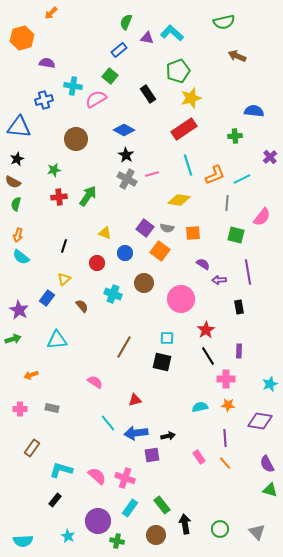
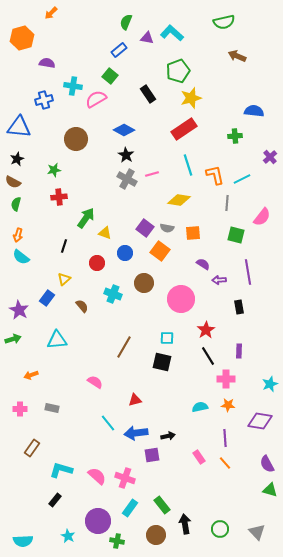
orange L-shape at (215, 175): rotated 80 degrees counterclockwise
green arrow at (88, 196): moved 2 px left, 22 px down
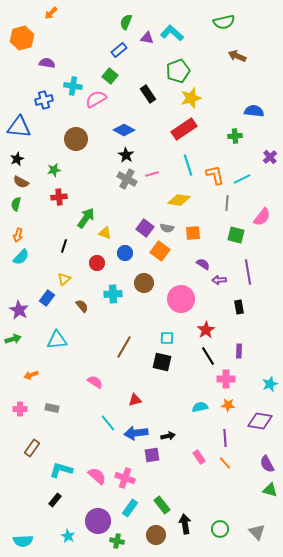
brown semicircle at (13, 182): moved 8 px right
cyan semicircle at (21, 257): rotated 84 degrees counterclockwise
cyan cross at (113, 294): rotated 24 degrees counterclockwise
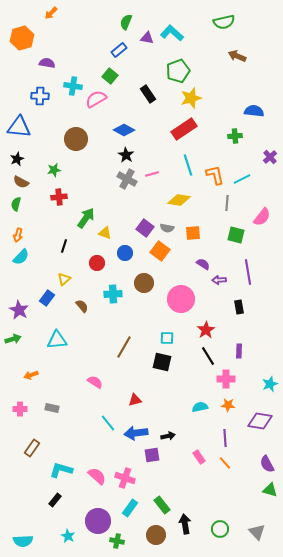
blue cross at (44, 100): moved 4 px left, 4 px up; rotated 18 degrees clockwise
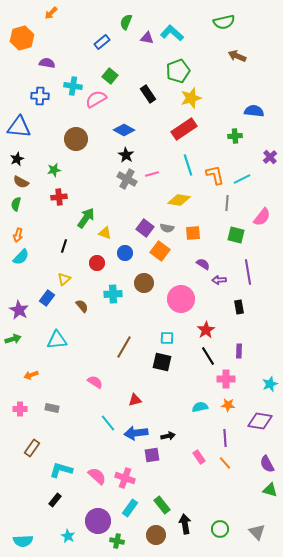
blue rectangle at (119, 50): moved 17 px left, 8 px up
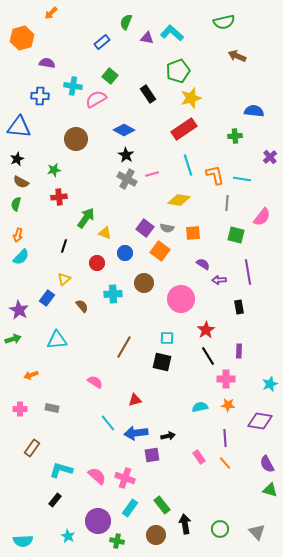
cyan line at (242, 179): rotated 36 degrees clockwise
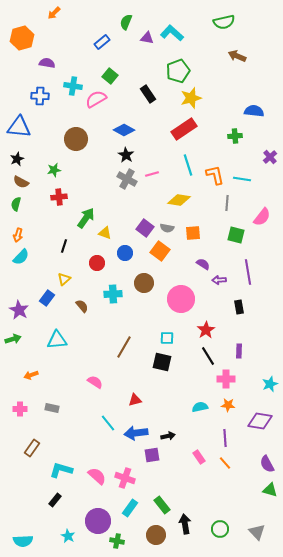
orange arrow at (51, 13): moved 3 px right
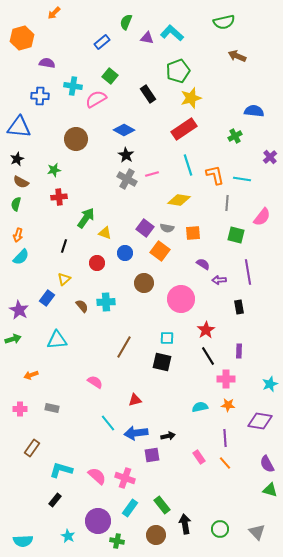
green cross at (235, 136): rotated 24 degrees counterclockwise
cyan cross at (113, 294): moved 7 px left, 8 px down
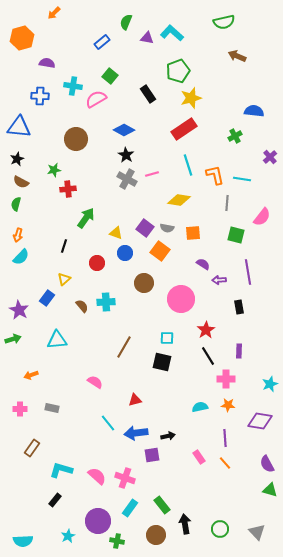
red cross at (59, 197): moved 9 px right, 8 px up
yellow triangle at (105, 233): moved 11 px right
cyan star at (68, 536): rotated 16 degrees clockwise
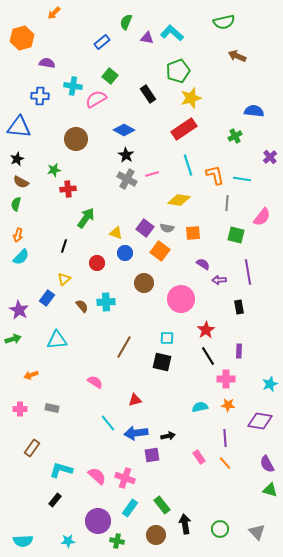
cyan star at (68, 536): moved 5 px down; rotated 24 degrees clockwise
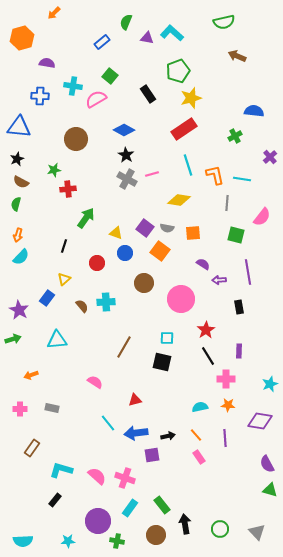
orange line at (225, 463): moved 29 px left, 28 px up
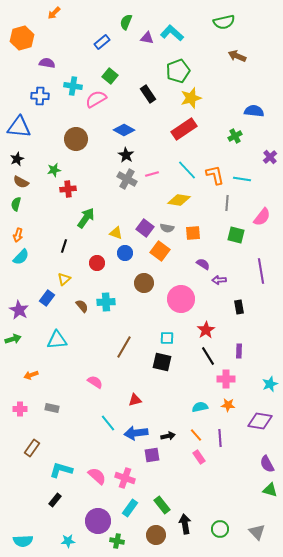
cyan line at (188, 165): moved 1 px left, 5 px down; rotated 25 degrees counterclockwise
purple line at (248, 272): moved 13 px right, 1 px up
purple line at (225, 438): moved 5 px left
